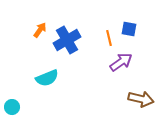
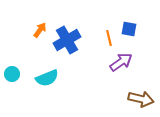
cyan circle: moved 33 px up
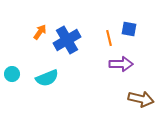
orange arrow: moved 2 px down
purple arrow: moved 2 px down; rotated 35 degrees clockwise
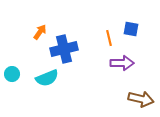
blue square: moved 2 px right
blue cross: moved 3 px left, 9 px down; rotated 16 degrees clockwise
purple arrow: moved 1 px right, 1 px up
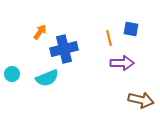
brown arrow: moved 1 px down
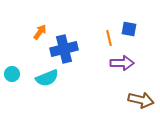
blue square: moved 2 px left
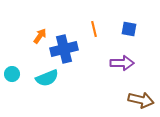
orange arrow: moved 4 px down
orange line: moved 15 px left, 9 px up
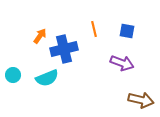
blue square: moved 2 px left, 2 px down
purple arrow: rotated 20 degrees clockwise
cyan circle: moved 1 px right, 1 px down
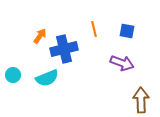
brown arrow: rotated 105 degrees counterclockwise
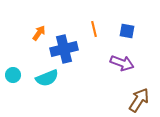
orange arrow: moved 1 px left, 3 px up
brown arrow: moved 2 px left; rotated 35 degrees clockwise
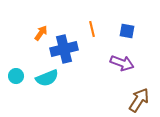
orange line: moved 2 px left
orange arrow: moved 2 px right
cyan circle: moved 3 px right, 1 px down
